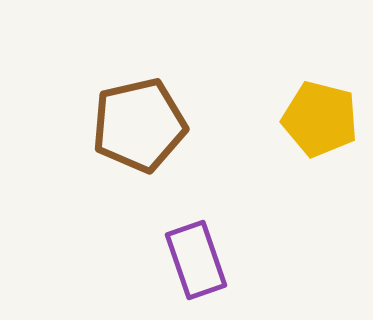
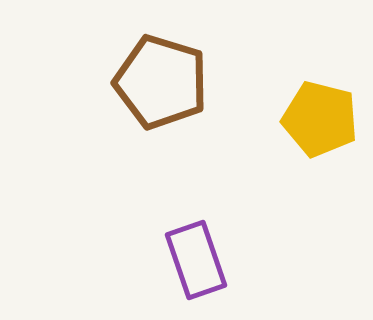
brown pentagon: moved 22 px right, 43 px up; rotated 30 degrees clockwise
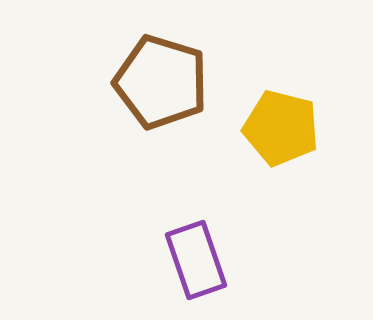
yellow pentagon: moved 39 px left, 9 px down
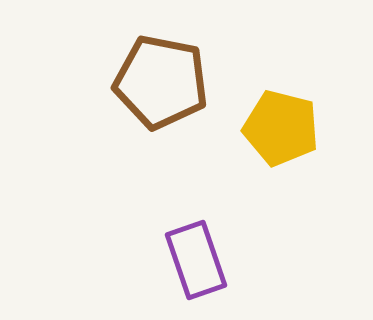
brown pentagon: rotated 6 degrees counterclockwise
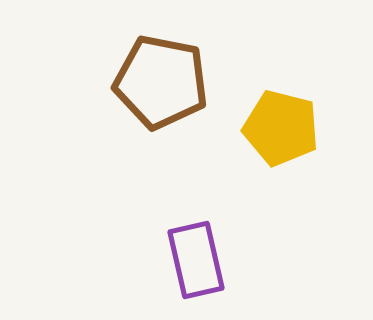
purple rectangle: rotated 6 degrees clockwise
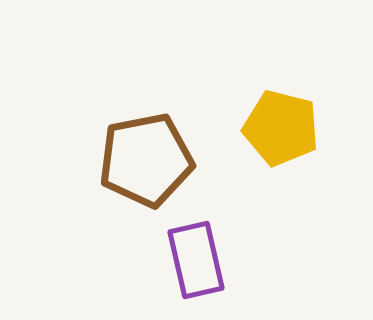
brown pentagon: moved 15 px left, 78 px down; rotated 22 degrees counterclockwise
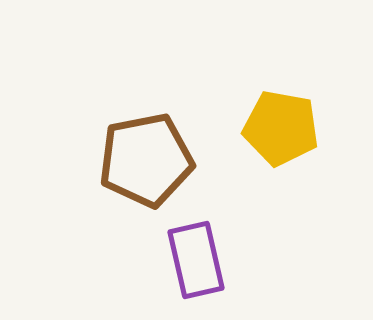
yellow pentagon: rotated 4 degrees counterclockwise
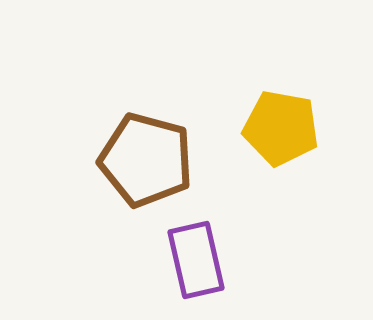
brown pentagon: rotated 26 degrees clockwise
